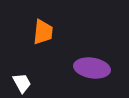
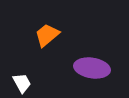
orange trapezoid: moved 4 px right, 3 px down; rotated 136 degrees counterclockwise
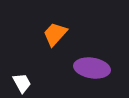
orange trapezoid: moved 8 px right, 1 px up; rotated 8 degrees counterclockwise
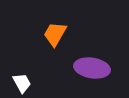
orange trapezoid: rotated 12 degrees counterclockwise
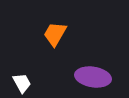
purple ellipse: moved 1 px right, 9 px down
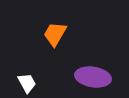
white trapezoid: moved 5 px right
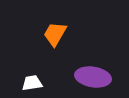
white trapezoid: moved 5 px right; rotated 70 degrees counterclockwise
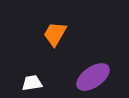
purple ellipse: rotated 44 degrees counterclockwise
